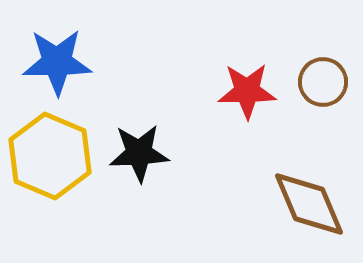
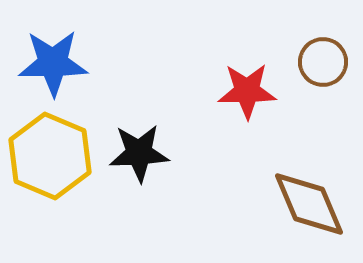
blue star: moved 4 px left, 1 px down
brown circle: moved 20 px up
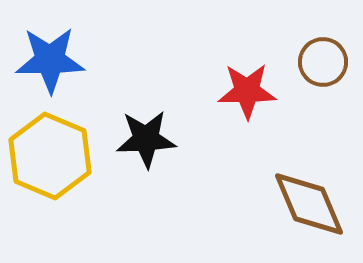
blue star: moved 3 px left, 3 px up
black star: moved 7 px right, 14 px up
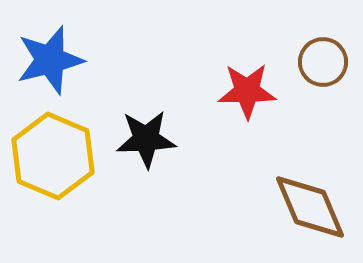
blue star: rotated 14 degrees counterclockwise
yellow hexagon: moved 3 px right
brown diamond: moved 1 px right, 3 px down
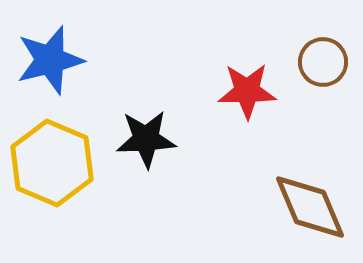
yellow hexagon: moved 1 px left, 7 px down
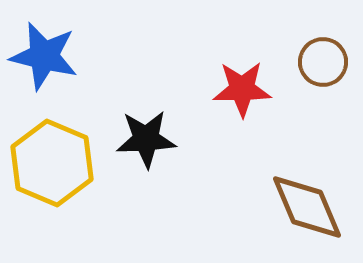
blue star: moved 6 px left, 4 px up; rotated 28 degrees clockwise
red star: moved 5 px left, 2 px up
brown diamond: moved 3 px left
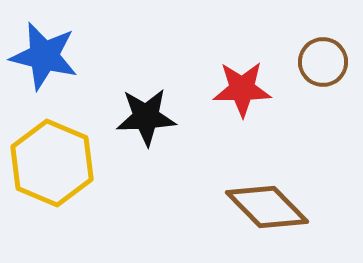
black star: moved 22 px up
brown diamond: moved 40 px left; rotated 22 degrees counterclockwise
